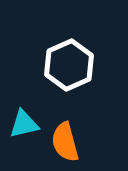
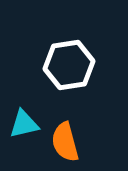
white hexagon: rotated 15 degrees clockwise
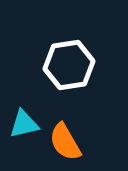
orange semicircle: rotated 15 degrees counterclockwise
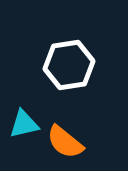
orange semicircle: rotated 21 degrees counterclockwise
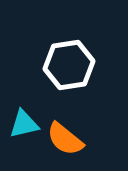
orange semicircle: moved 3 px up
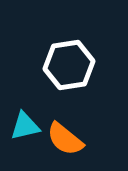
cyan triangle: moved 1 px right, 2 px down
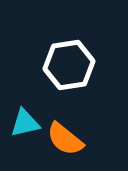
cyan triangle: moved 3 px up
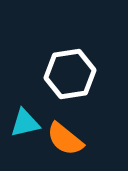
white hexagon: moved 1 px right, 9 px down
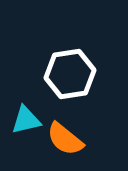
cyan triangle: moved 1 px right, 3 px up
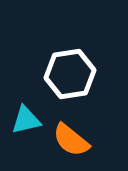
orange semicircle: moved 6 px right, 1 px down
